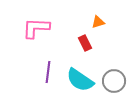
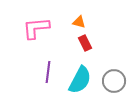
orange triangle: moved 19 px left; rotated 32 degrees clockwise
pink L-shape: rotated 8 degrees counterclockwise
cyan semicircle: rotated 96 degrees counterclockwise
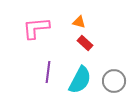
red rectangle: rotated 21 degrees counterclockwise
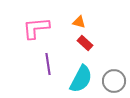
purple line: moved 8 px up; rotated 15 degrees counterclockwise
cyan semicircle: moved 1 px right, 1 px up
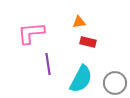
orange triangle: rotated 24 degrees counterclockwise
pink L-shape: moved 5 px left, 5 px down
red rectangle: moved 3 px right, 1 px up; rotated 28 degrees counterclockwise
gray circle: moved 1 px right, 2 px down
